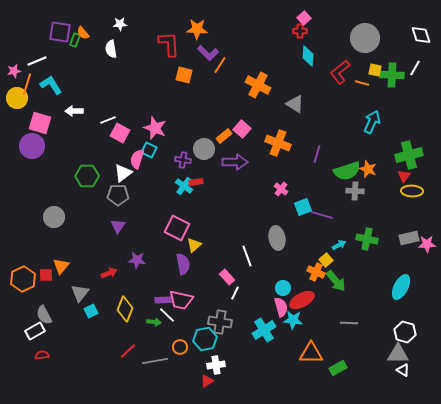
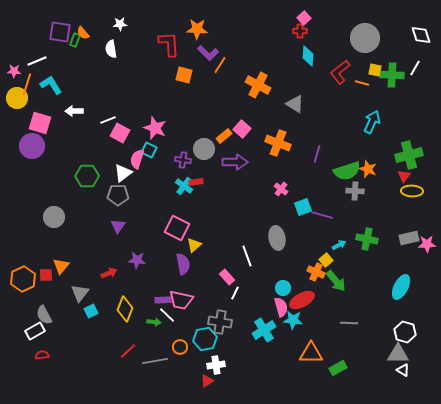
pink star at (14, 71): rotated 16 degrees clockwise
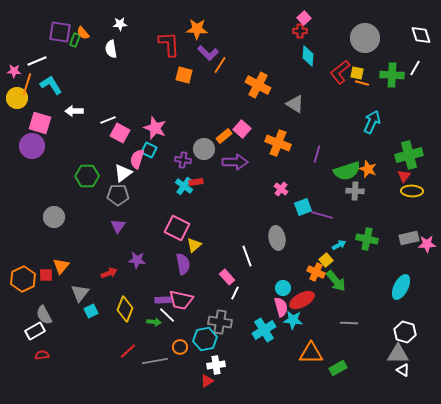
yellow square at (375, 70): moved 18 px left, 3 px down
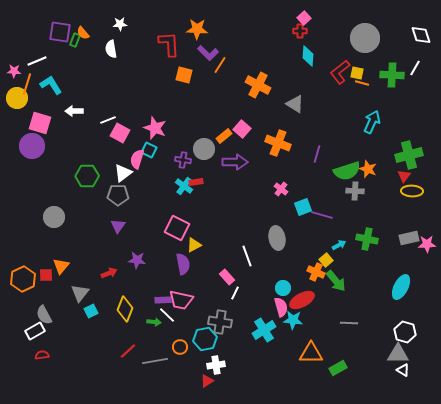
yellow triangle at (194, 245): rotated 14 degrees clockwise
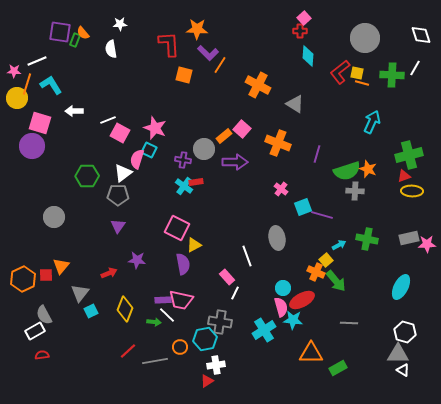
red triangle at (404, 176): rotated 32 degrees clockwise
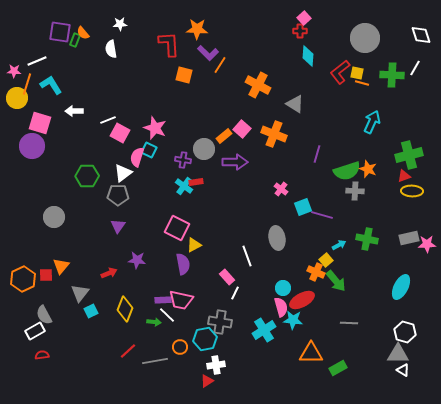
orange cross at (278, 143): moved 4 px left, 9 px up
pink semicircle at (137, 159): moved 2 px up
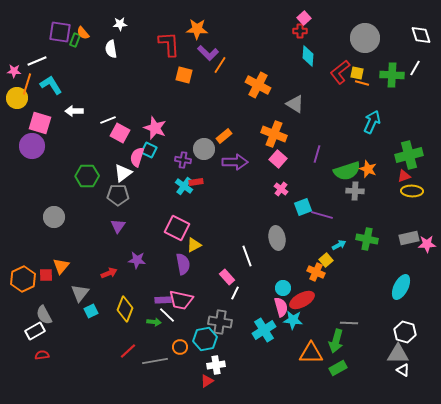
pink square at (242, 129): moved 36 px right, 30 px down
green arrow at (336, 281): moved 60 px down; rotated 55 degrees clockwise
